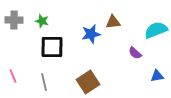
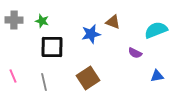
brown triangle: rotated 28 degrees clockwise
purple semicircle: rotated 16 degrees counterclockwise
brown square: moved 4 px up
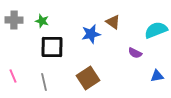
brown triangle: rotated 14 degrees clockwise
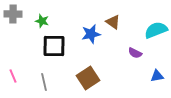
gray cross: moved 1 px left, 6 px up
black square: moved 2 px right, 1 px up
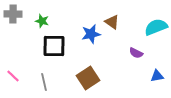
brown triangle: moved 1 px left
cyan semicircle: moved 3 px up
purple semicircle: moved 1 px right
pink line: rotated 24 degrees counterclockwise
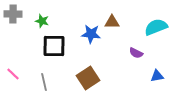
brown triangle: rotated 35 degrees counterclockwise
blue star: rotated 18 degrees clockwise
pink line: moved 2 px up
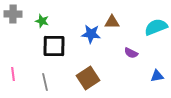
purple semicircle: moved 5 px left
pink line: rotated 40 degrees clockwise
gray line: moved 1 px right
